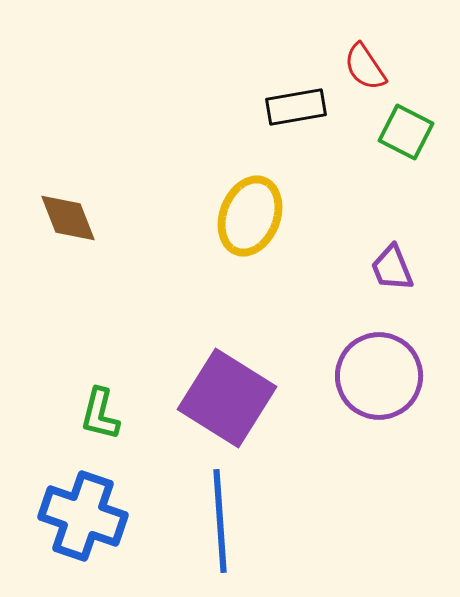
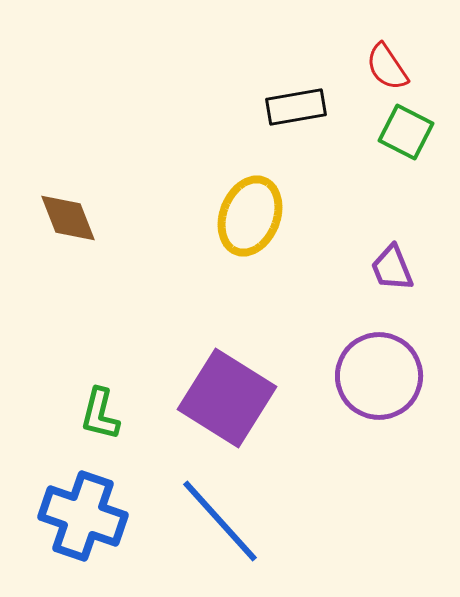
red semicircle: moved 22 px right
blue line: rotated 38 degrees counterclockwise
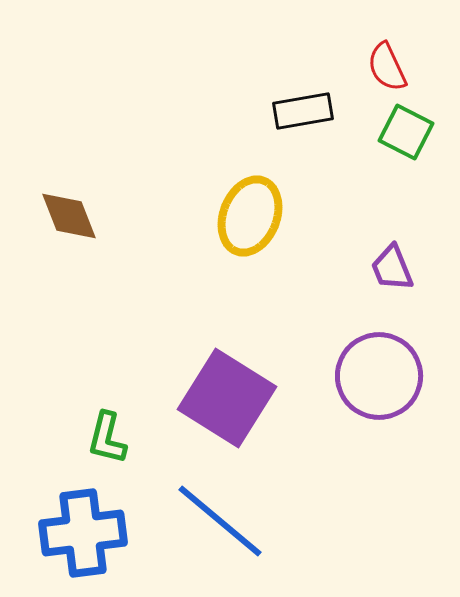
red semicircle: rotated 9 degrees clockwise
black rectangle: moved 7 px right, 4 px down
brown diamond: moved 1 px right, 2 px up
green L-shape: moved 7 px right, 24 px down
blue cross: moved 17 px down; rotated 26 degrees counterclockwise
blue line: rotated 8 degrees counterclockwise
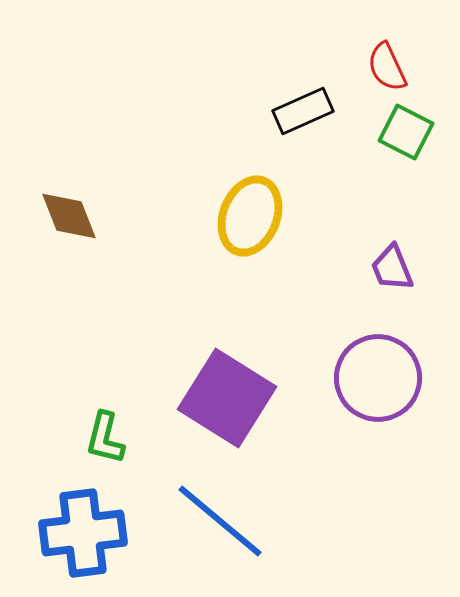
black rectangle: rotated 14 degrees counterclockwise
purple circle: moved 1 px left, 2 px down
green L-shape: moved 2 px left
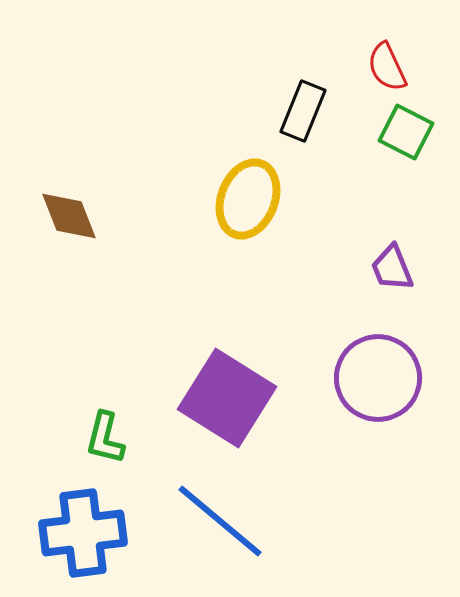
black rectangle: rotated 44 degrees counterclockwise
yellow ellipse: moved 2 px left, 17 px up
